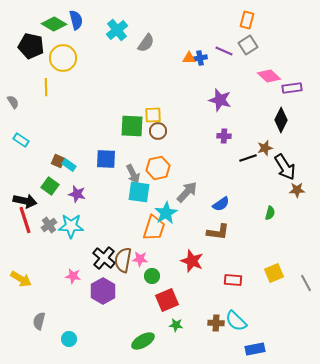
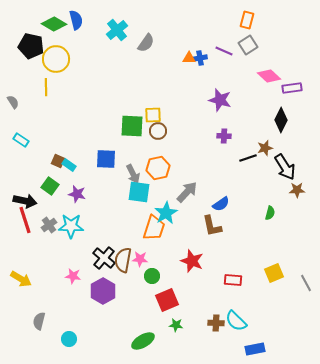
yellow circle at (63, 58): moved 7 px left, 1 px down
brown L-shape at (218, 232): moved 6 px left, 6 px up; rotated 70 degrees clockwise
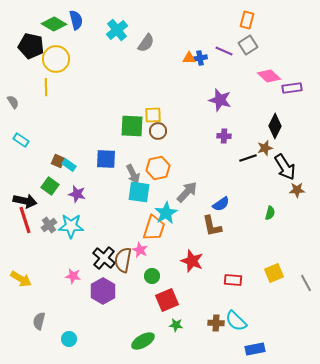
black diamond at (281, 120): moved 6 px left, 6 px down
pink star at (140, 259): moved 9 px up; rotated 21 degrees clockwise
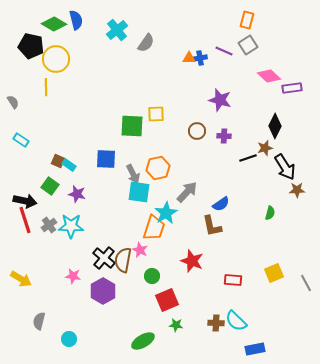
yellow square at (153, 115): moved 3 px right, 1 px up
brown circle at (158, 131): moved 39 px right
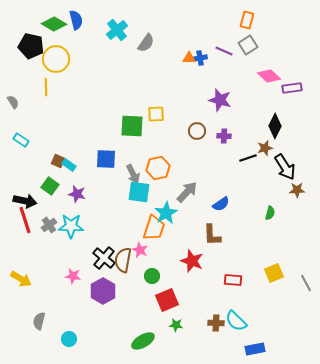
brown L-shape at (212, 226): moved 9 px down; rotated 10 degrees clockwise
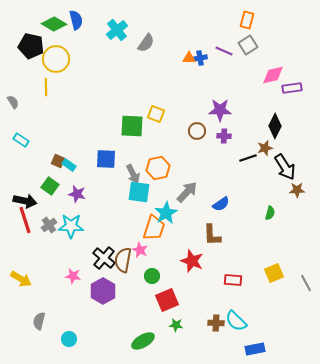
pink diamond at (269, 76): moved 4 px right, 1 px up; rotated 55 degrees counterclockwise
purple star at (220, 100): moved 10 px down; rotated 15 degrees counterclockwise
yellow square at (156, 114): rotated 24 degrees clockwise
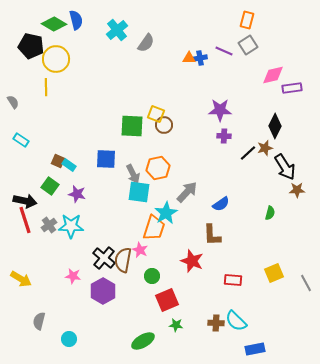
brown circle at (197, 131): moved 33 px left, 6 px up
black line at (248, 158): moved 5 px up; rotated 24 degrees counterclockwise
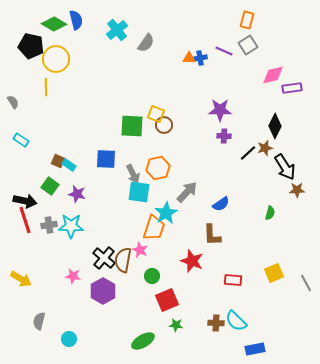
gray cross at (49, 225): rotated 28 degrees clockwise
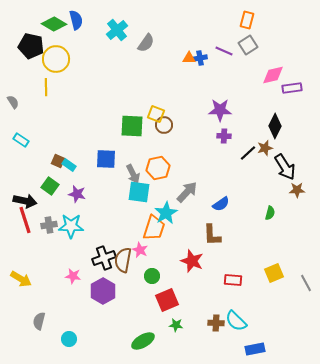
black cross at (104, 258): rotated 30 degrees clockwise
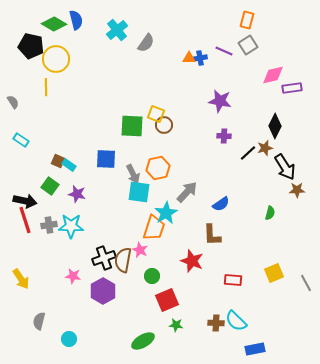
purple star at (220, 110): moved 9 px up; rotated 10 degrees clockwise
yellow arrow at (21, 279): rotated 25 degrees clockwise
